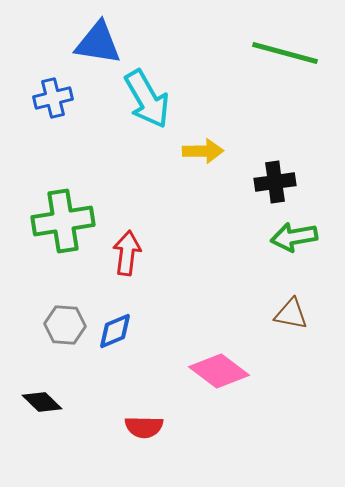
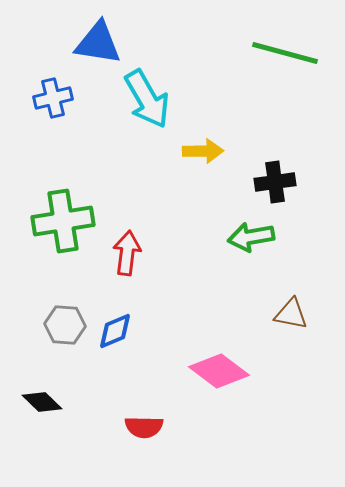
green arrow: moved 43 px left
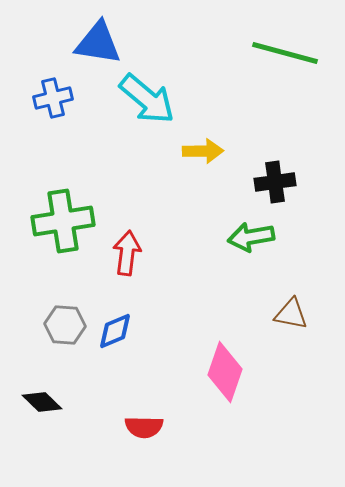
cyan arrow: rotated 20 degrees counterclockwise
pink diamond: moved 6 px right, 1 px down; rotated 72 degrees clockwise
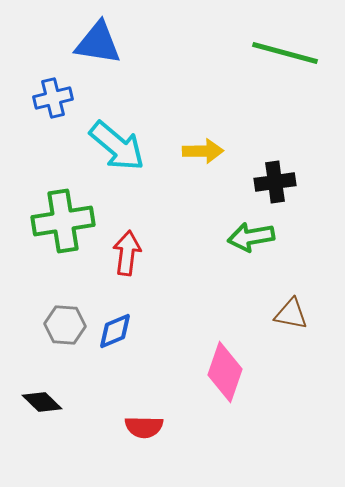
cyan arrow: moved 30 px left, 47 px down
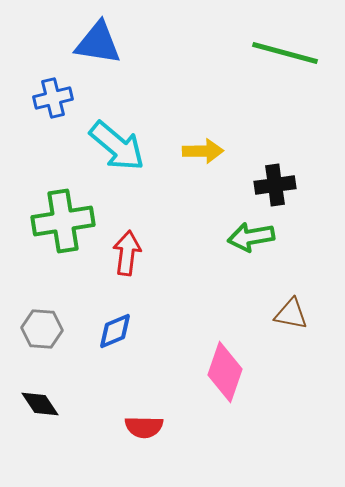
black cross: moved 3 px down
gray hexagon: moved 23 px left, 4 px down
black diamond: moved 2 px left, 2 px down; rotated 12 degrees clockwise
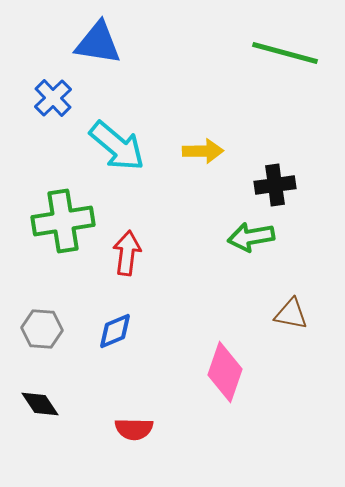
blue cross: rotated 30 degrees counterclockwise
red semicircle: moved 10 px left, 2 px down
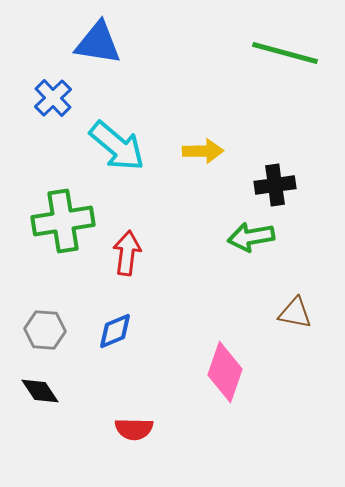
brown triangle: moved 4 px right, 1 px up
gray hexagon: moved 3 px right, 1 px down
black diamond: moved 13 px up
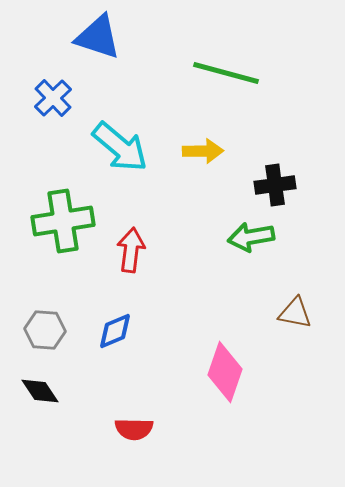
blue triangle: moved 6 px up; rotated 9 degrees clockwise
green line: moved 59 px left, 20 px down
cyan arrow: moved 3 px right, 1 px down
red arrow: moved 4 px right, 3 px up
